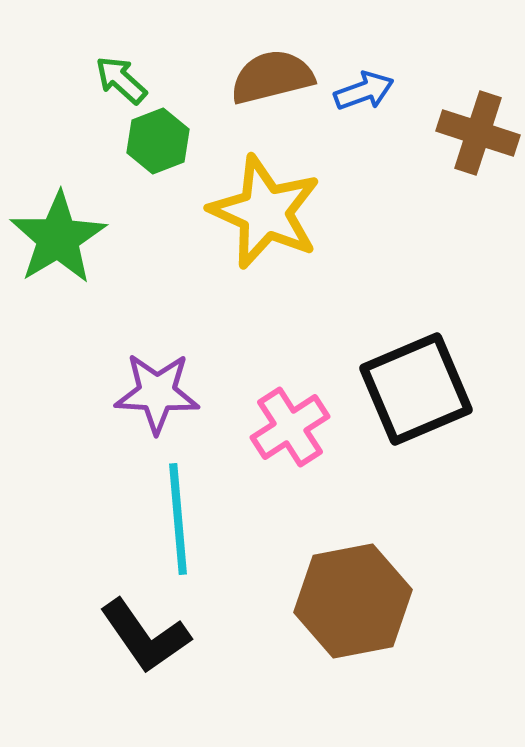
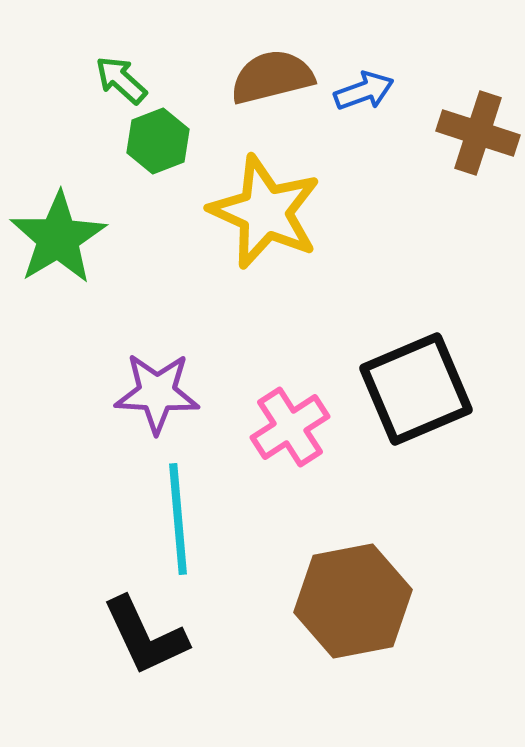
black L-shape: rotated 10 degrees clockwise
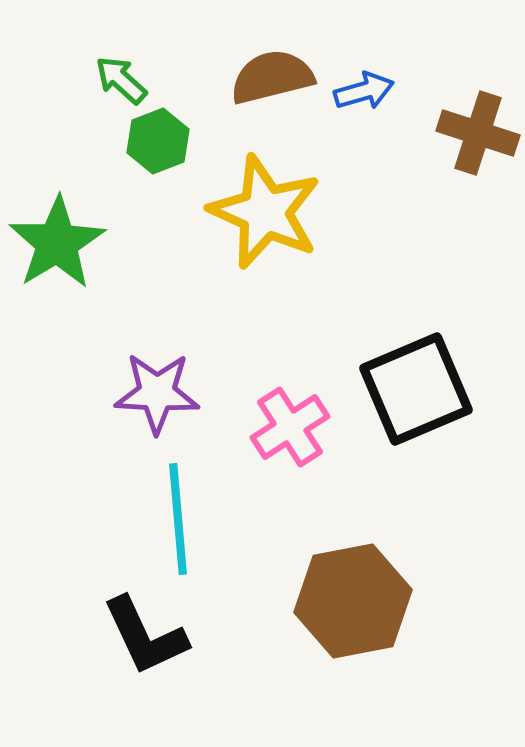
blue arrow: rotated 4 degrees clockwise
green star: moved 1 px left, 5 px down
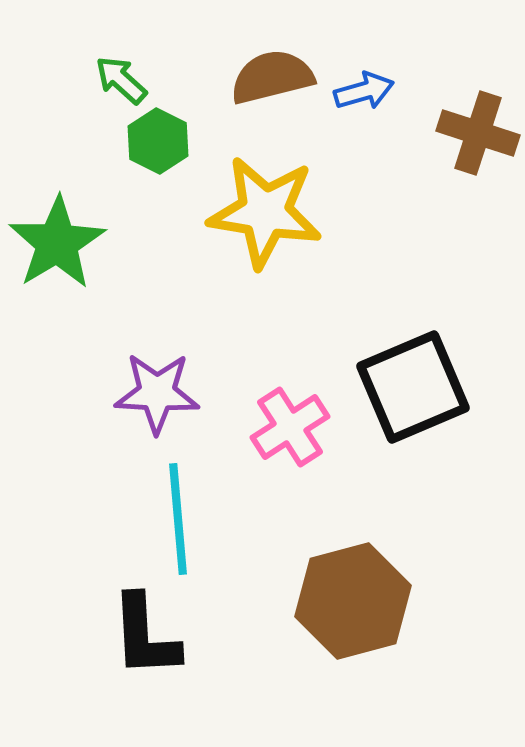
green hexagon: rotated 12 degrees counterclockwise
yellow star: rotated 15 degrees counterclockwise
black square: moved 3 px left, 2 px up
brown hexagon: rotated 4 degrees counterclockwise
black L-shape: rotated 22 degrees clockwise
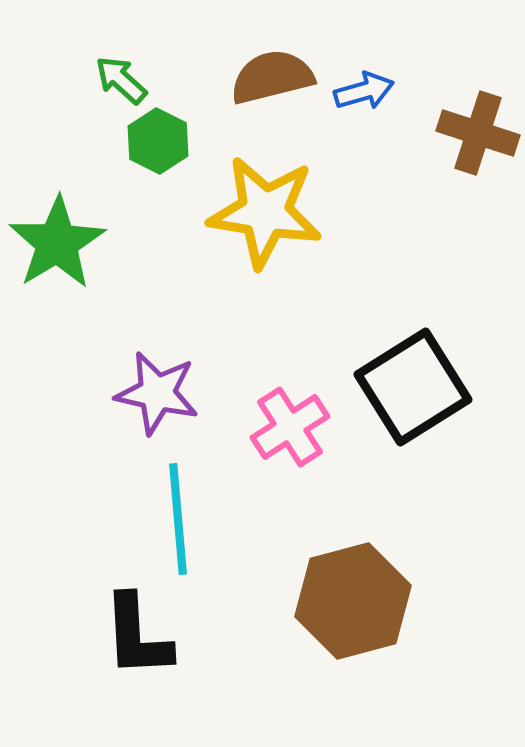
black square: rotated 9 degrees counterclockwise
purple star: rotated 10 degrees clockwise
black L-shape: moved 8 px left
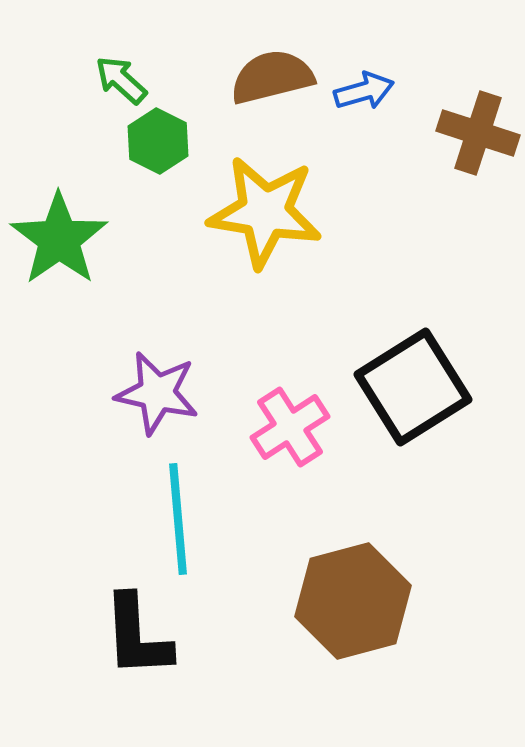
green star: moved 2 px right, 4 px up; rotated 4 degrees counterclockwise
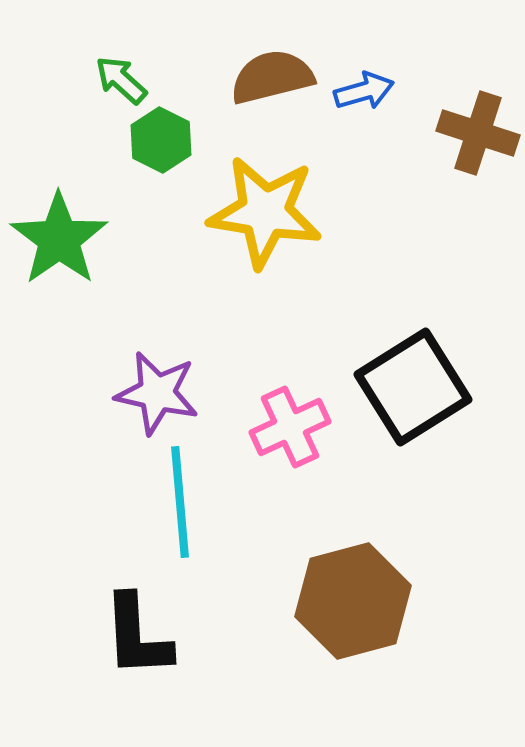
green hexagon: moved 3 px right, 1 px up
pink cross: rotated 8 degrees clockwise
cyan line: moved 2 px right, 17 px up
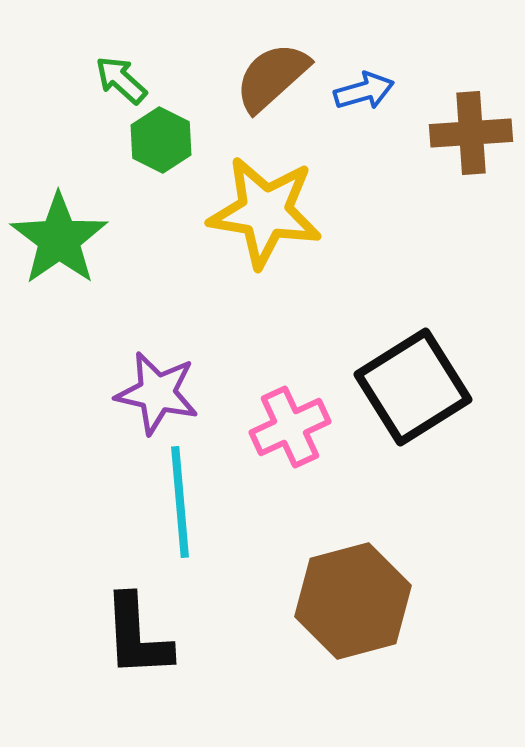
brown semicircle: rotated 28 degrees counterclockwise
brown cross: moved 7 px left; rotated 22 degrees counterclockwise
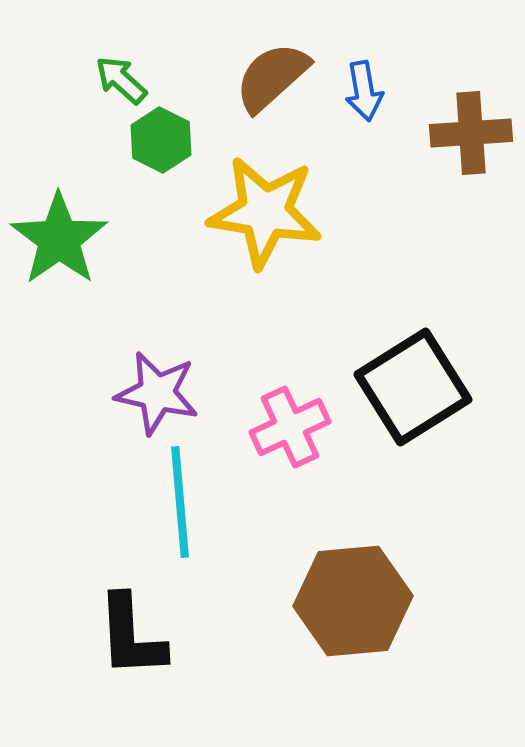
blue arrow: rotated 96 degrees clockwise
brown hexagon: rotated 10 degrees clockwise
black L-shape: moved 6 px left
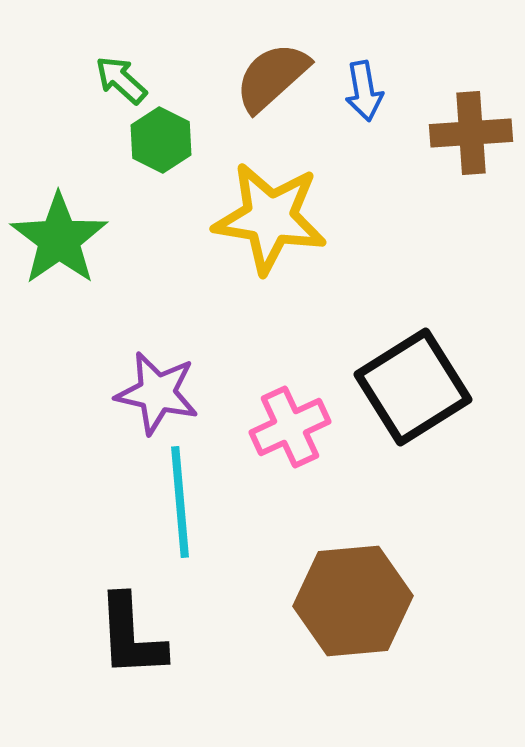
yellow star: moved 5 px right, 6 px down
